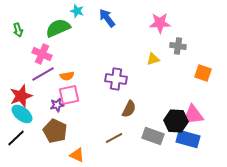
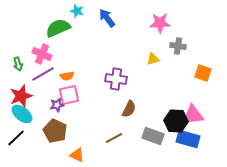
green arrow: moved 34 px down
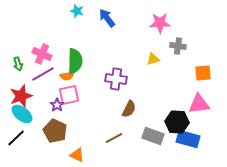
green semicircle: moved 17 px right, 33 px down; rotated 115 degrees clockwise
orange square: rotated 24 degrees counterclockwise
purple star: rotated 24 degrees counterclockwise
pink triangle: moved 6 px right, 11 px up
black hexagon: moved 1 px right, 1 px down
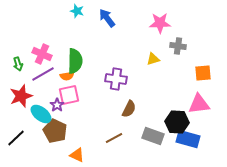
cyan ellipse: moved 19 px right
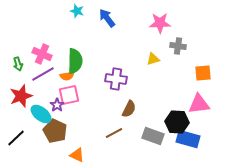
brown line: moved 5 px up
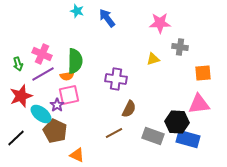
gray cross: moved 2 px right, 1 px down
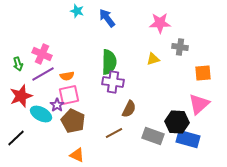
green semicircle: moved 34 px right, 1 px down
purple cross: moved 3 px left, 3 px down
pink triangle: rotated 35 degrees counterclockwise
cyan ellipse: rotated 10 degrees counterclockwise
brown pentagon: moved 18 px right, 10 px up
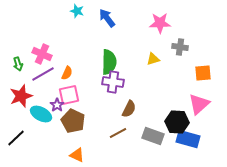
orange semicircle: moved 3 px up; rotated 56 degrees counterclockwise
brown line: moved 4 px right
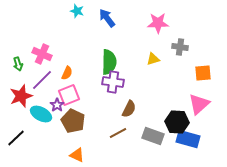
pink star: moved 2 px left
purple line: moved 1 px left, 6 px down; rotated 15 degrees counterclockwise
pink square: rotated 10 degrees counterclockwise
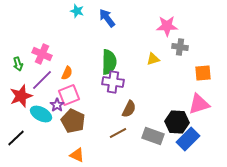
pink star: moved 9 px right, 3 px down
pink triangle: rotated 25 degrees clockwise
blue rectangle: rotated 60 degrees counterclockwise
